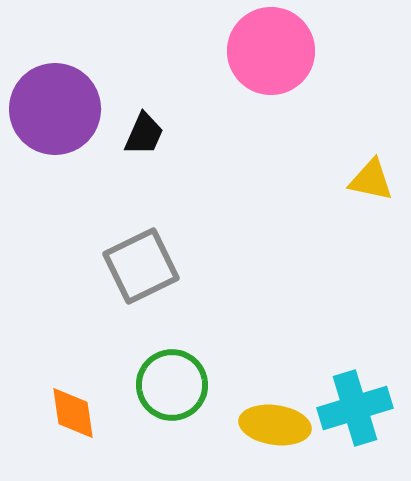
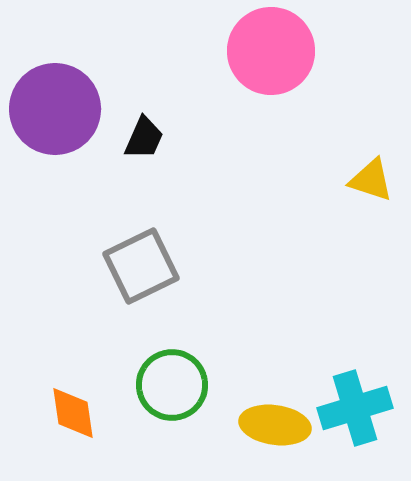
black trapezoid: moved 4 px down
yellow triangle: rotated 6 degrees clockwise
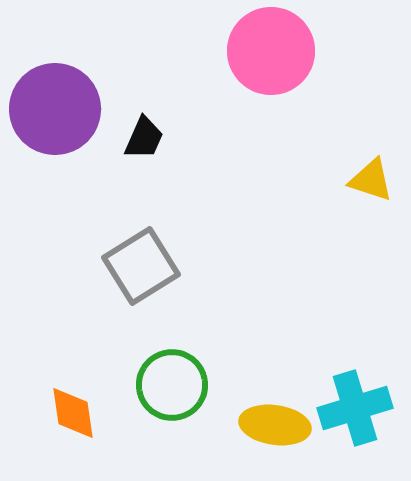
gray square: rotated 6 degrees counterclockwise
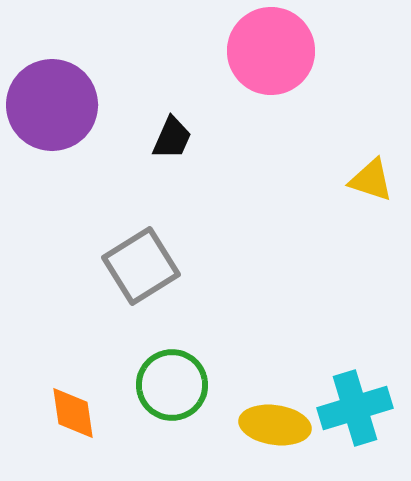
purple circle: moved 3 px left, 4 px up
black trapezoid: moved 28 px right
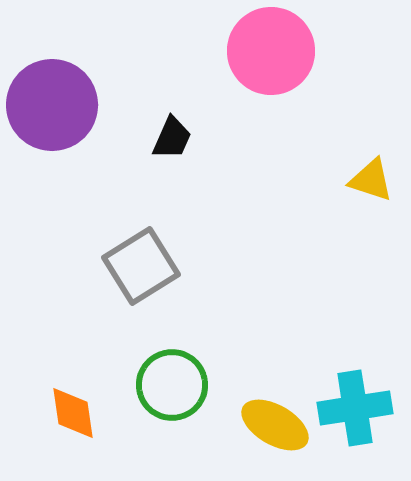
cyan cross: rotated 8 degrees clockwise
yellow ellipse: rotated 22 degrees clockwise
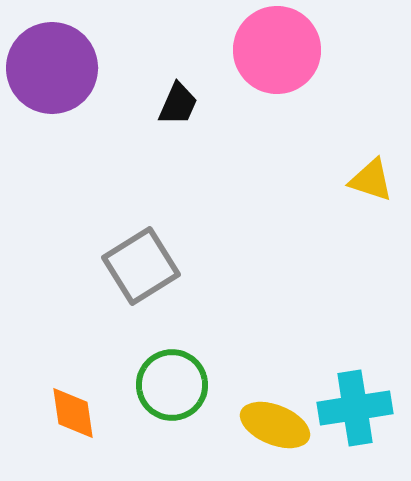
pink circle: moved 6 px right, 1 px up
purple circle: moved 37 px up
black trapezoid: moved 6 px right, 34 px up
yellow ellipse: rotated 8 degrees counterclockwise
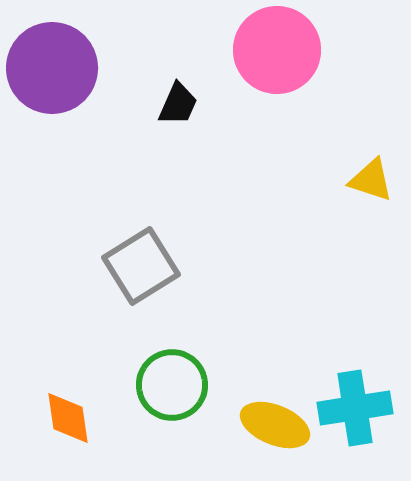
orange diamond: moved 5 px left, 5 px down
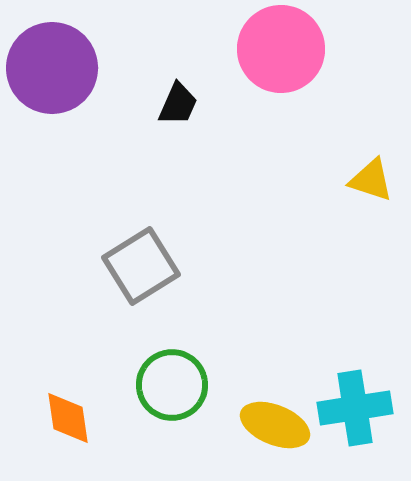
pink circle: moved 4 px right, 1 px up
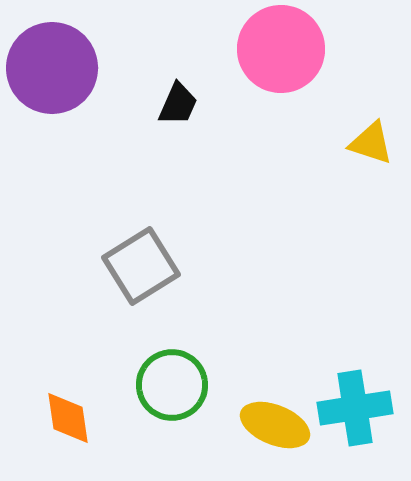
yellow triangle: moved 37 px up
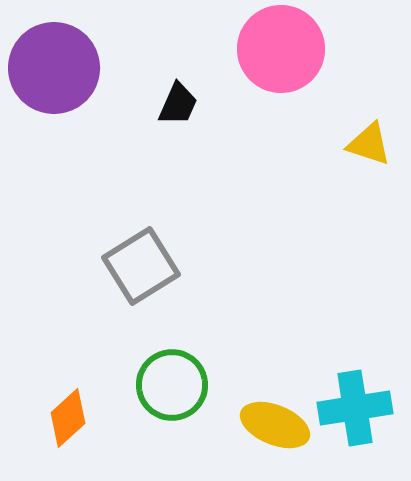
purple circle: moved 2 px right
yellow triangle: moved 2 px left, 1 px down
orange diamond: rotated 56 degrees clockwise
